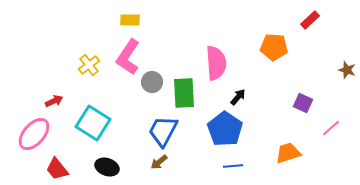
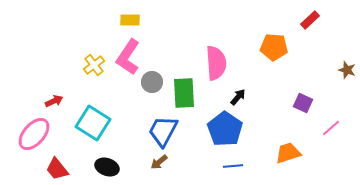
yellow cross: moved 5 px right
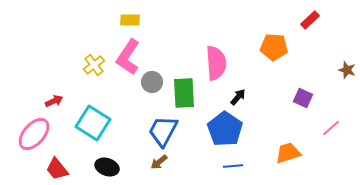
purple square: moved 5 px up
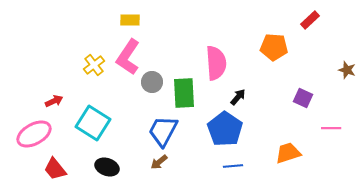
pink line: rotated 42 degrees clockwise
pink ellipse: rotated 20 degrees clockwise
red trapezoid: moved 2 px left
